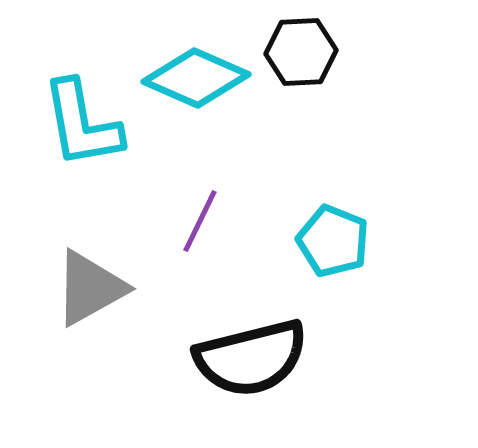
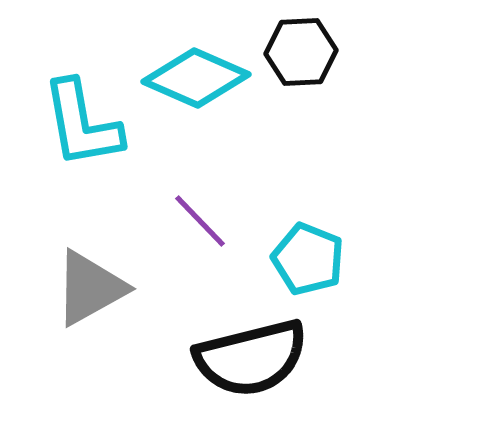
purple line: rotated 70 degrees counterclockwise
cyan pentagon: moved 25 px left, 18 px down
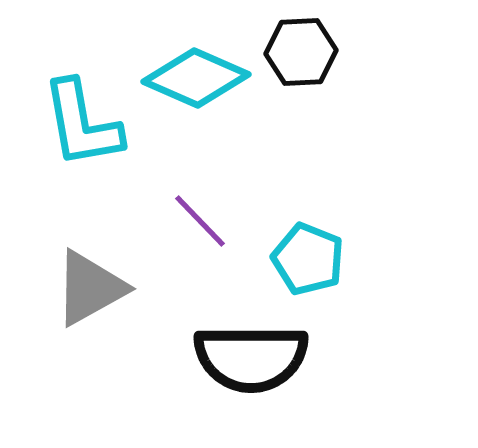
black semicircle: rotated 14 degrees clockwise
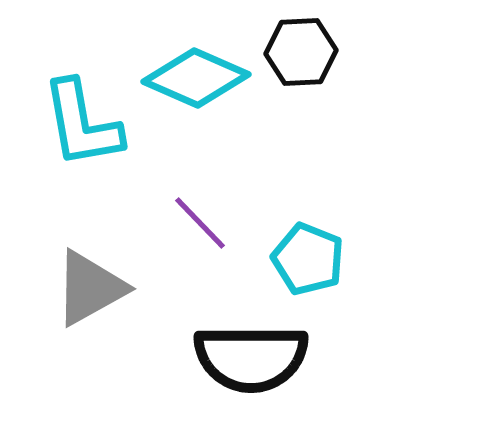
purple line: moved 2 px down
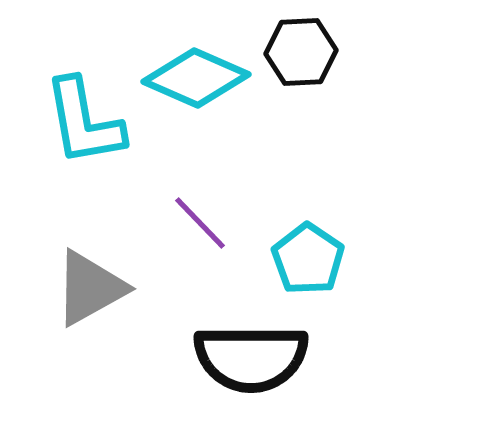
cyan L-shape: moved 2 px right, 2 px up
cyan pentagon: rotated 12 degrees clockwise
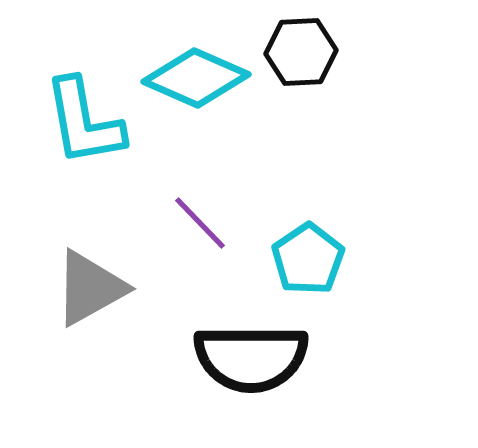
cyan pentagon: rotated 4 degrees clockwise
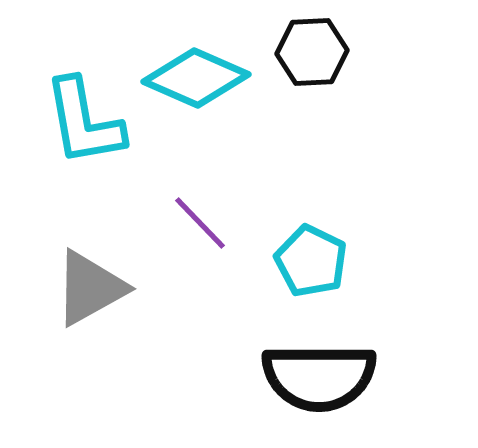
black hexagon: moved 11 px right
cyan pentagon: moved 3 px right, 2 px down; rotated 12 degrees counterclockwise
black semicircle: moved 68 px right, 19 px down
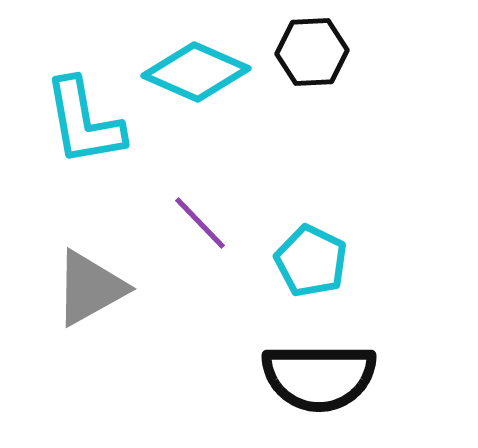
cyan diamond: moved 6 px up
